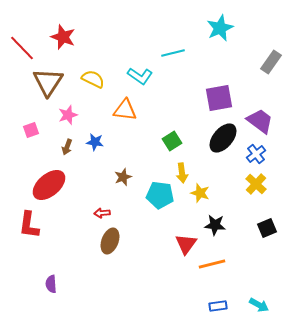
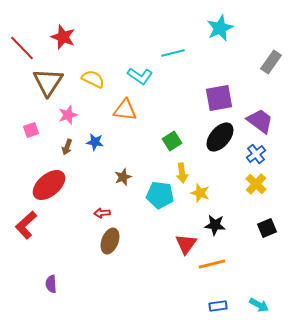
black ellipse: moved 3 px left, 1 px up
red L-shape: moved 3 px left; rotated 40 degrees clockwise
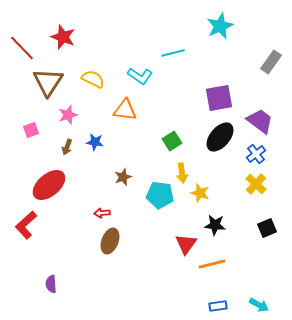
cyan star: moved 2 px up
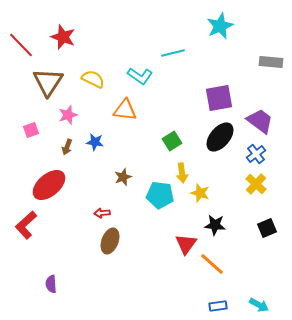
red line: moved 1 px left, 3 px up
gray rectangle: rotated 60 degrees clockwise
orange line: rotated 56 degrees clockwise
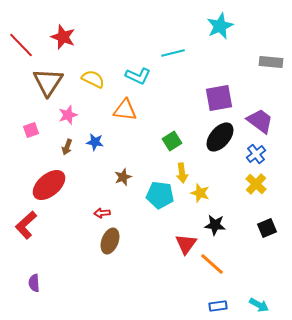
cyan L-shape: moved 2 px left; rotated 10 degrees counterclockwise
purple semicircle: moved 17 px left, 1 px up
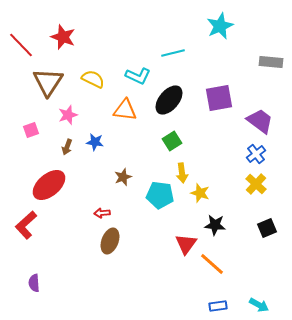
black ellipse: moved 51 px left, 37 px up
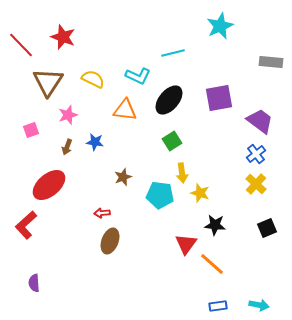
cyan arrow: rotated 18 degrees counterclockwise
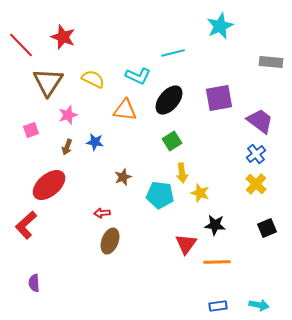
orange line: moved 5 px right, 2 px up; rotated 44 degrees counterclockwise
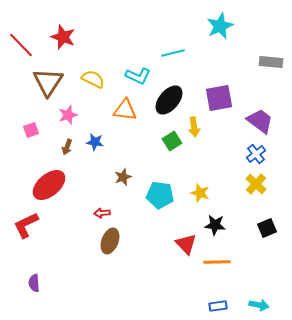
yellow arrow: moved 12 px right, 46 px up
red L-shape: rotated 16 degrees clockwise
red triangle: rotated 20 degrees counterclockwise
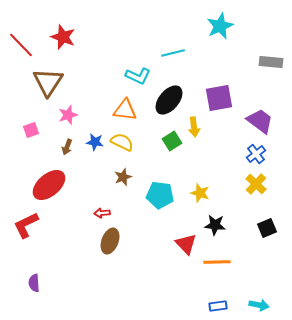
yellow semicircle: moved 29 px right, 63 px down
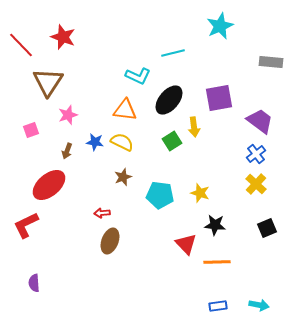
brown arrow: moved 4 px down
